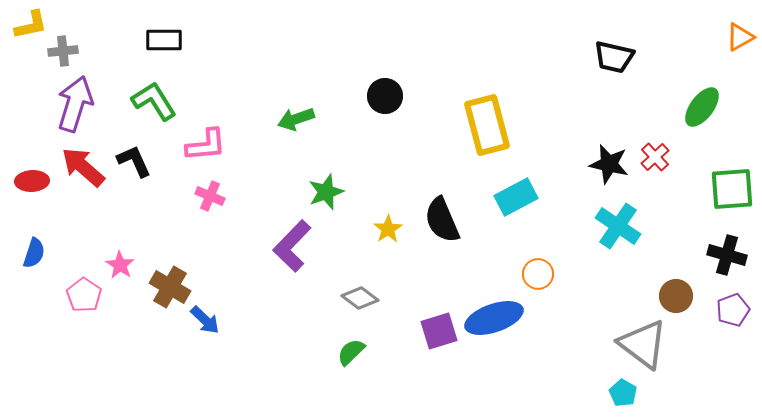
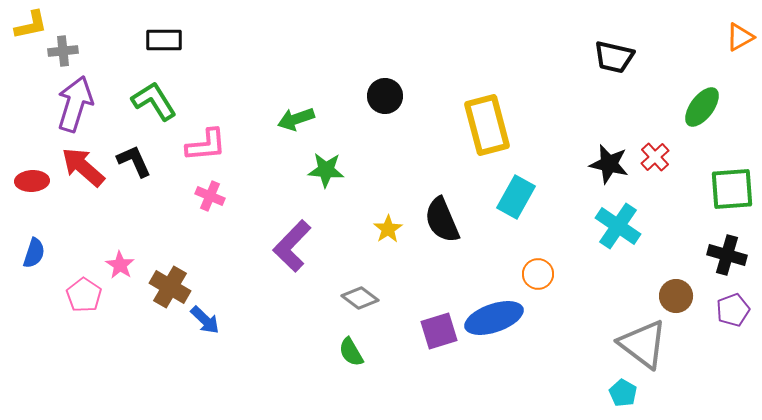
green star: moved 22 px up; rotated 24 degrees clockwise
cyan rectangle: rotated 33 degrees counterclockwise
green semicircle: rotated 76 degrees counterclockwise
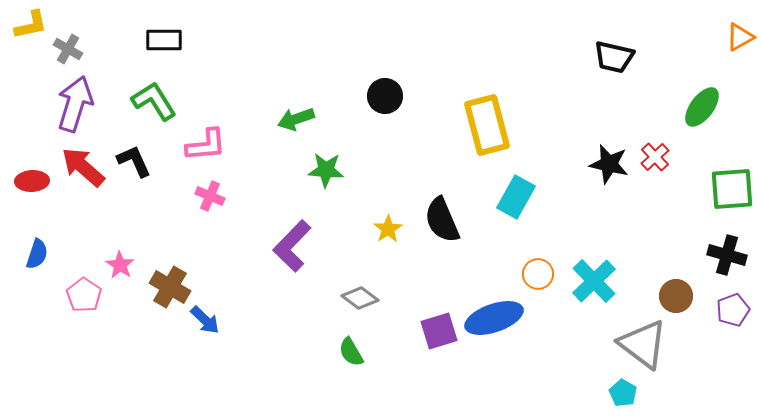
gray cross: moved 5 px right, 2 px up; rotated 36 degrees clockwise
cyan cross: moved 24 px left, 55 px down; rotated 12 degrees clockwise
blue semicircle: moved 3 px right, 1 px down
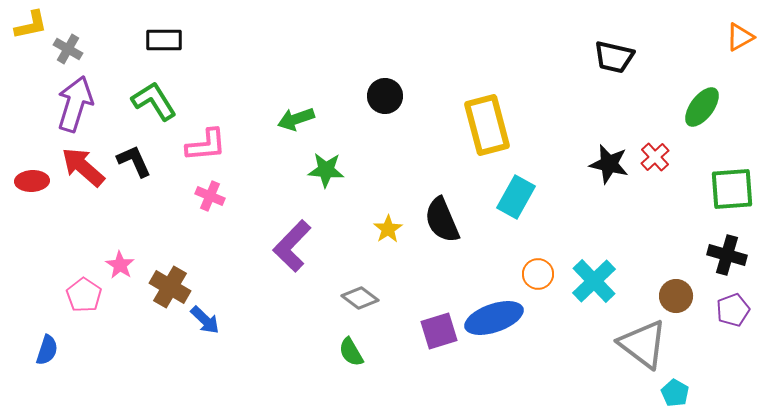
blue semicircle: moved 10 px right, 96 px down
cyan pentagon: moved 52 px right
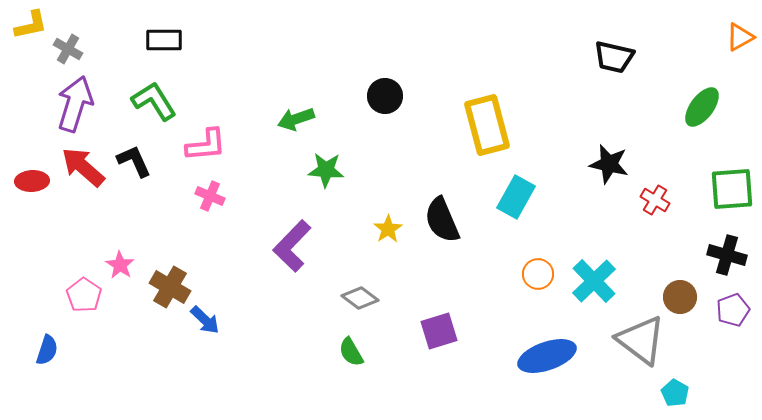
red cross: moved 43 px down; rotated 16 degrees counterclockwise
brown circle: moved 4 px right, 1 px down
blue ellipse: moved 53 px right, 38 px down
gray triangle: moved 2 px left, 4 px up
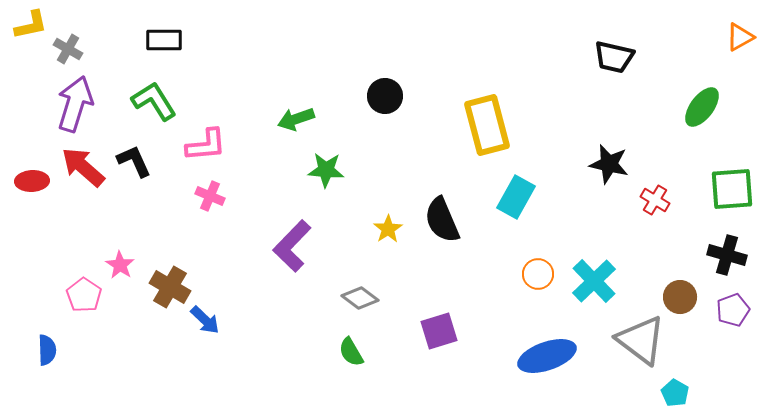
blue semicircle: rotated 20 degrees counterclockwise
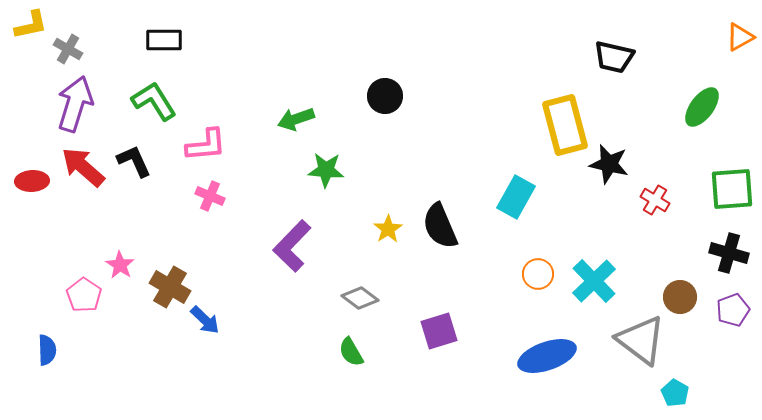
yellow rectangle: moved 78 px right
black semicircle: moved 2 px left, 6 px down
black cross: moved 2 px right, 2 px up
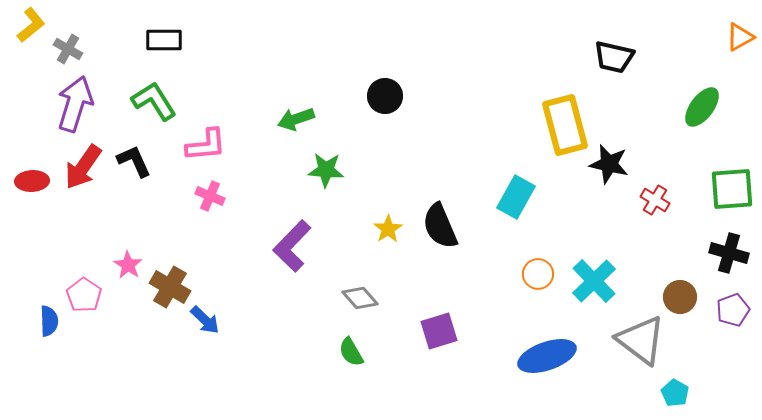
yellow L-shape: rotated 27 degrees counterclockwise
red arrow: rotated 96 degrees counterclockwise
pink star: moved 8 px right
gray diamond: rotated 12 degrees clockwise
blue semicircle: moved 2 px right, 29 px up
